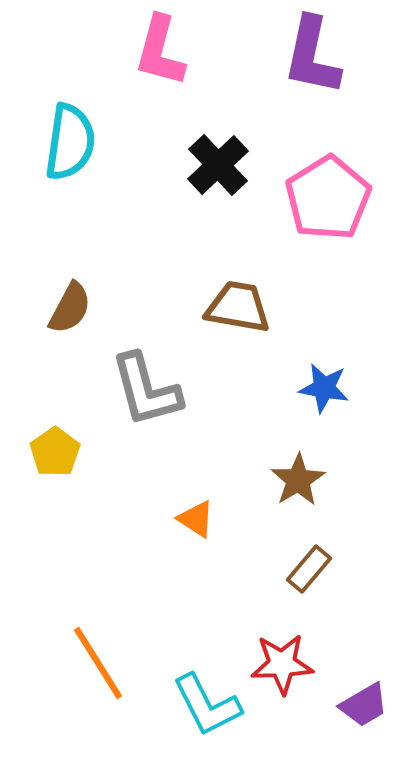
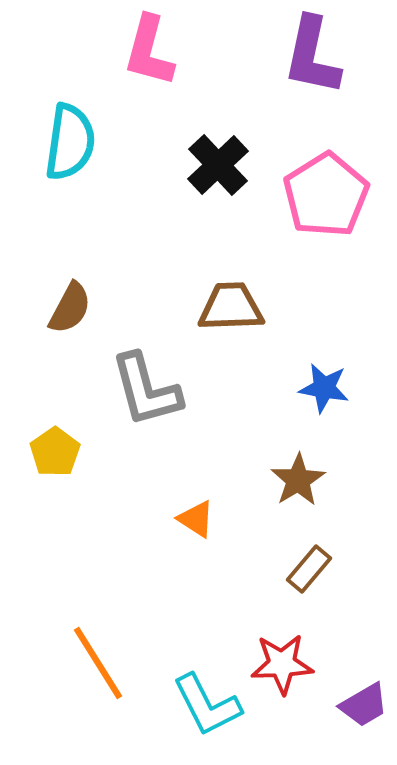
pink L-shape: moved 11 px left
pink pentagon: moved 2 px left, 3 px up
brown trapezoid: moved 7 px left; rotated 12 degrees counterclockwise
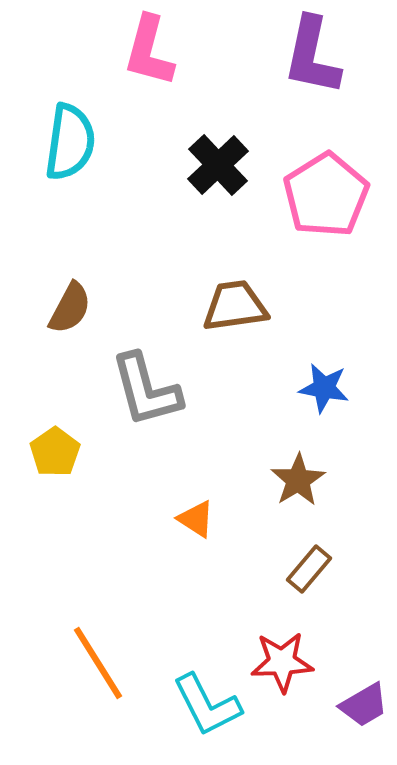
brown trapezoid: moved 4 px right, 1 px up; rotated 6 degrees counterclockwise
red star: moved 2 px up
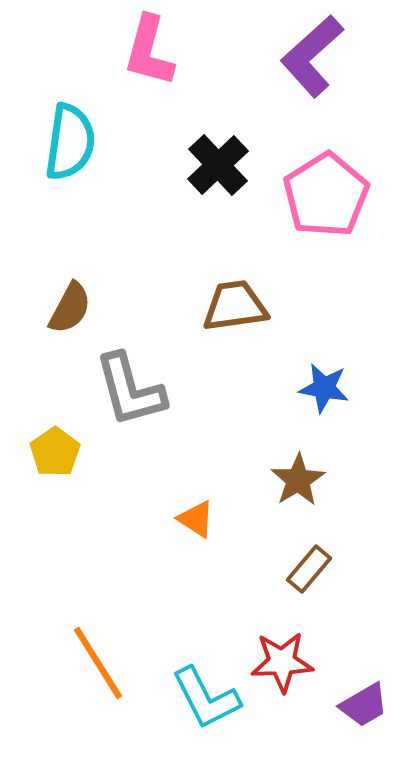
purple L-shape: rotated 36 degrees clockwise
gray L-shape: moved 16 px left
cyan L-shape: moved 1 px left, 7 px up
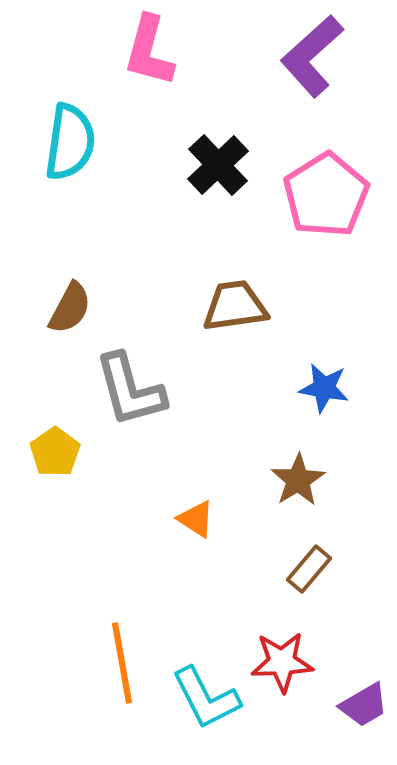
orange line: moved 24 px right; rotated 22 degrees clockwise
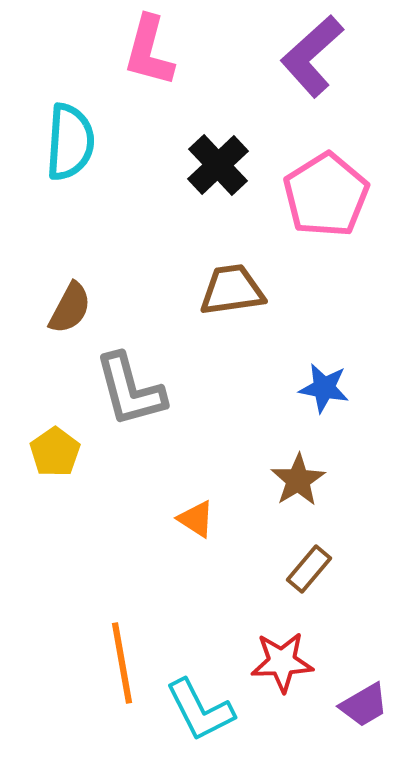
cyan semicircle: rotated 4 degrees counterclockwise
brown trapezoid: moved 3 px left, 16 px up
cyan L-shape: moved 6 px left, 12 px down
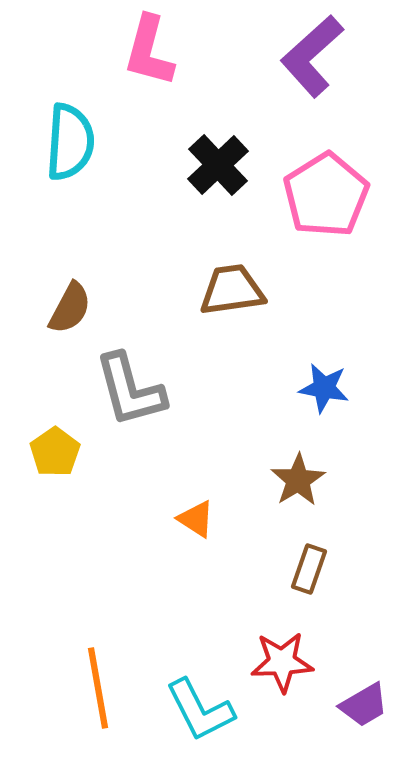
brown rectangle: rotated 21 degrees counterclockwise
orange line: moved 24 px left, 25 px down
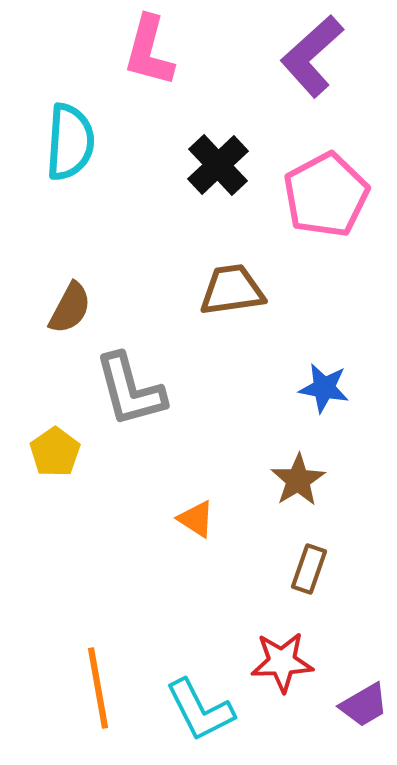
pink pentagon: rotated 4 degrees clockwise
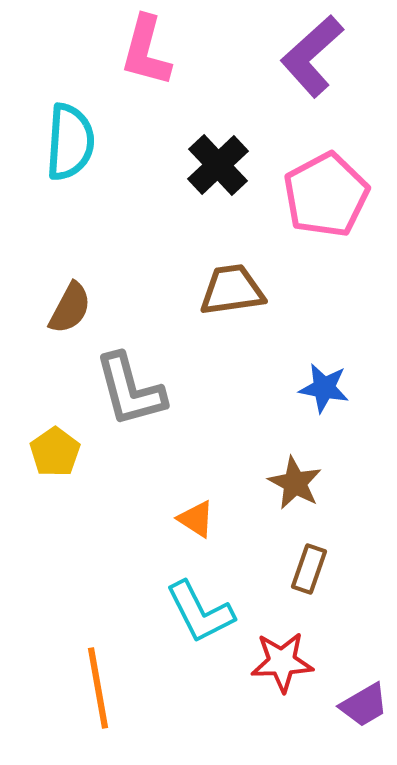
pink L-shape: moved 3 px left
brown star: moved 3 px left, 3 px down; rotated 12 degrees counterclockwise
cyan L-shape: moved 98 px up
